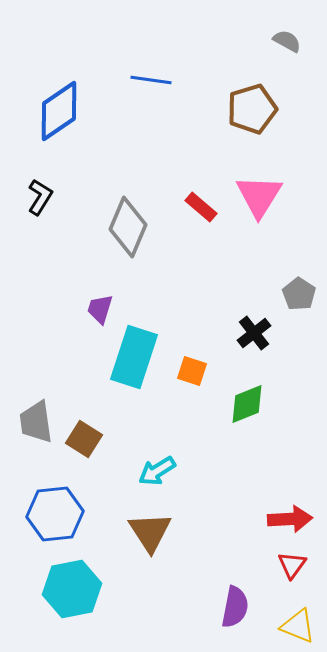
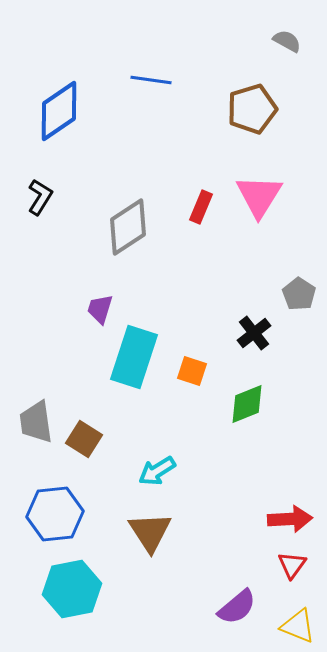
red rectangle: rotated 72 degrees clockwise
gray diamond: rotated 34 degrees clockwise
purple semicircle: moved 2 px right; rotated 39 degrees clockwise
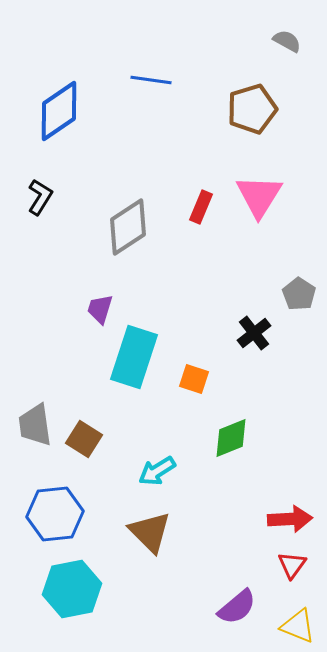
orange square: moved 2 px right, 8 px down
green diamond: moved 16 px left, 34 px down
gray trapezoid: moved 1 px left, 3 px down
brown triangle: rotated 12 degrees counterclockwise
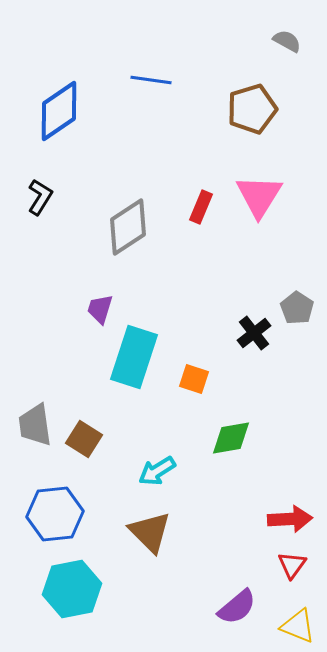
gray pentagon: moved 2 px left, 14 px down
green diamond: rotated 12 degrees clockwise
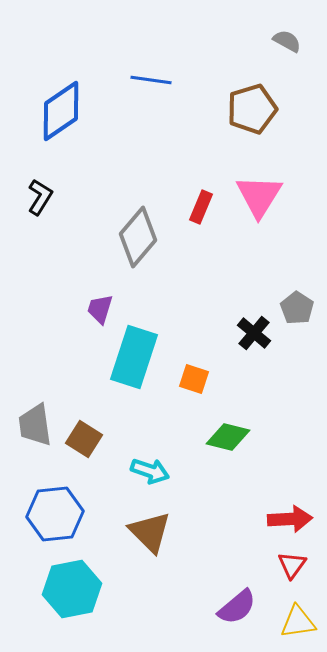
blue diamond: moved 2 px right
gray diamond: moved 10 px right, 10 px down; rotated 16 degrees counterclockwise
black cross: rotated 12 degrees counterclockwise
green diamond: moved 3 px left, 1 px up; rotated 24 degrees clockwise
cyan arrow: moved 7 px left; rotated 129 degrees counterclockwise
yellow triangle: moved 4 px up; rotated 30 degrees counterclockwise
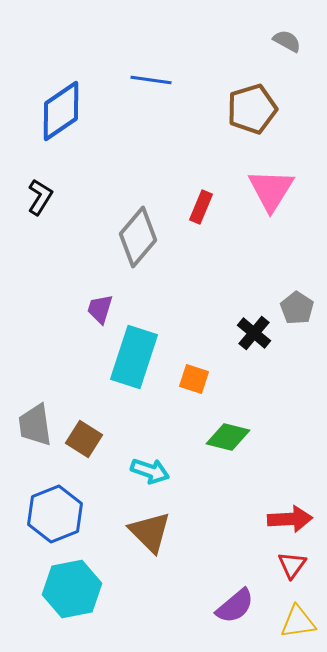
pink triangle: moved 12 px right, 6 px up
blue hexagon: rotated 16 degrees counterclockwise
purple semicircle: moved 2 px left, 1 px up
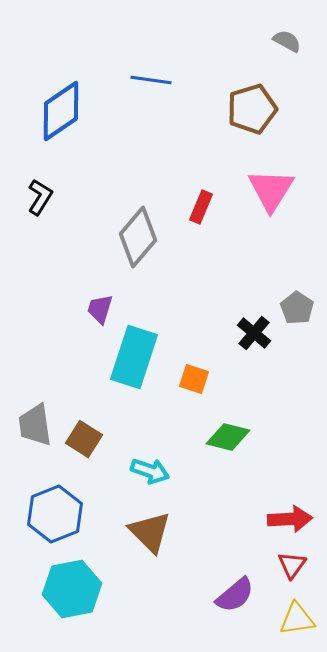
purple semicircle: moved 11 px up
yellow triangle: moved 1 px left, 3 px up
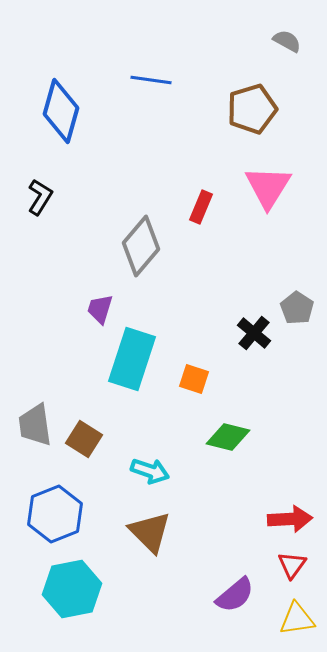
blue diamond: rotated 40 degrees counterclockwise
pink triangle: moved 3 px left, 3 px up
gray diamond: moved 3 px right, 9 px down
cyan rectangle: moved 2 px left, 2 px down
